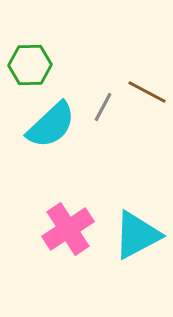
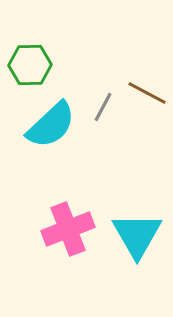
brown line: moved 1 px down
pink cross: rotated 12 degrees clockwise
cyan triangle: rotated 32 degrees counterclockwise
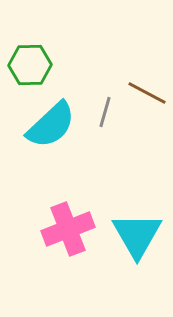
gray line: moved 2 px right, 5 px down; rotated 12 degrees counterclockwise
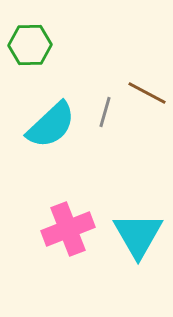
green hexagon: moved 20 px up
cyan triangle: moved 1 px right
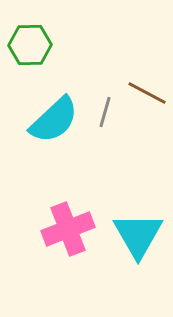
cyan semicircle: moved 3 px right, 5 px up
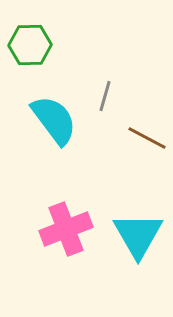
brown line: moved 45 px down
gray line: moved 16 px up
cyan semicircle: rotated 84 degrees counterclockwise
pink cross: moved 2 px left
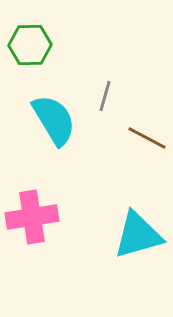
cyan semicircle: rotated 6 degrees clockwise
pink cross: moved 34 px left, 12 px up; rotated 12 degrees clockwise
cyan triangle: rotated 44 degrees clockwise
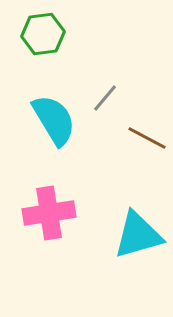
green hexagon: moved 13 px right, 11 px up; rotated 6 degrees counterclockwise
gray line: moved 2 px down; rotated 24 degrees clockwise
pink cross: moved 17 px right, 4 px up
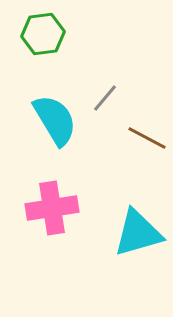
cyan semicircle: moved 1 px right
pink cross: moved 3 px right, 5 px up
cyan triangle: moved 2 px up
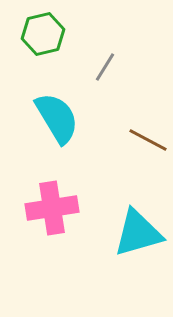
green hexagon: rotated 6 degrees counterclockwise
gray line: moved 31 px up; rotated 8 degrees counterclockwise
cyan semicircle: moved 2 px right, 2 px up
brown line: moved 1 px right, 2 px down
